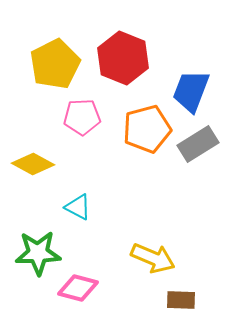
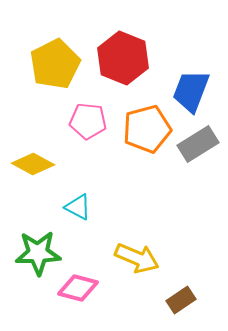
pink pentagon: moved 6 px right, 4 px down; rotated 9 degrees clockwise
yellow arrow: moved 16 px left
brown rectangle: rotated 36 degrees counterclockwise
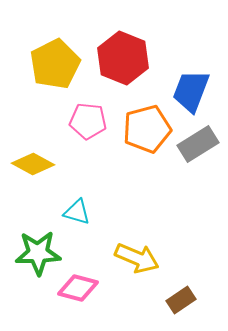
cyan triangle: moved 1 px left, 5 px down; rotated 12 degrees counterclockwise
